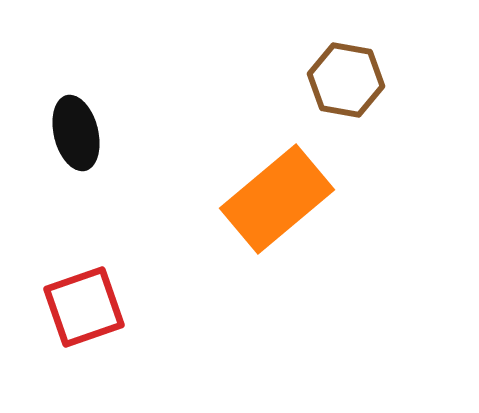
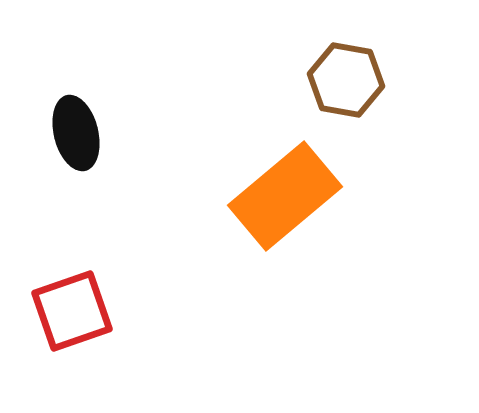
orange rectangle: moved 8 px right, 3 px up
red square: moved 12 px left, 4 px down
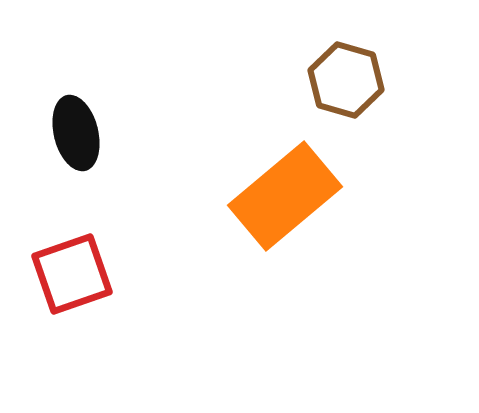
brown hexagon: rotated 6 degrees clockwise
red square: moved 37 px up
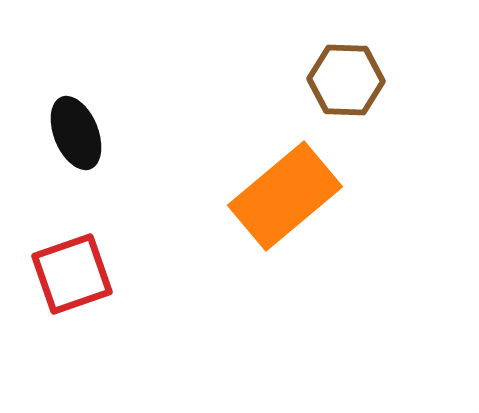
brown hexagon: rotated 14 degrees counterclockwise
black ellipse: rotated 8 degrees counterclockwise
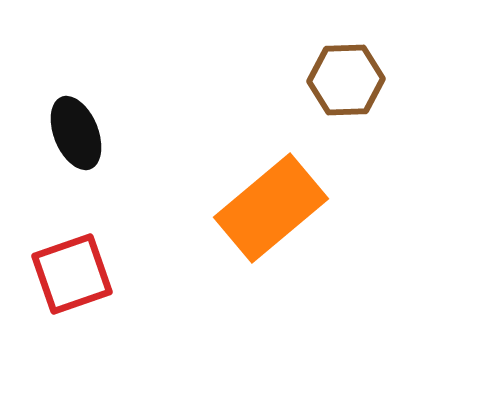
brown hexagon: rotated 4 degrees counterclockwise
orange rectangle: moved 14 px left, 12 px down
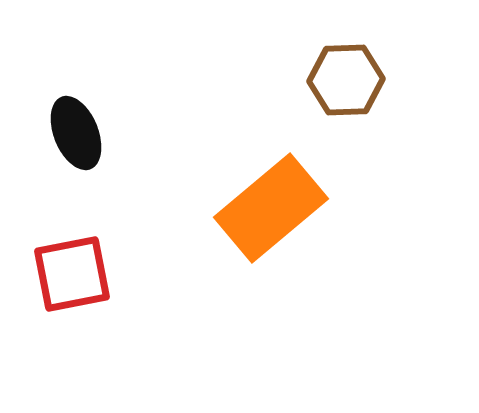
red square: rotated 8 degrees clockwise
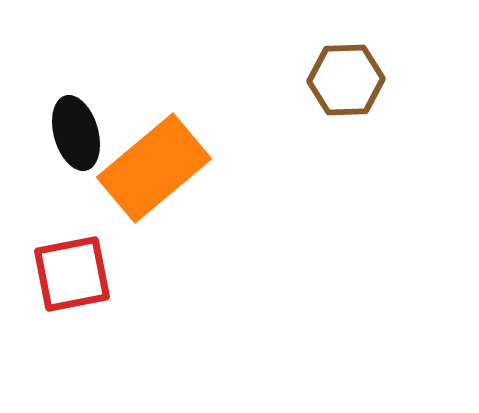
black ellipse: rotated 6 degrees clockwise
orange rectangle: moved 117 px left, 40 px up
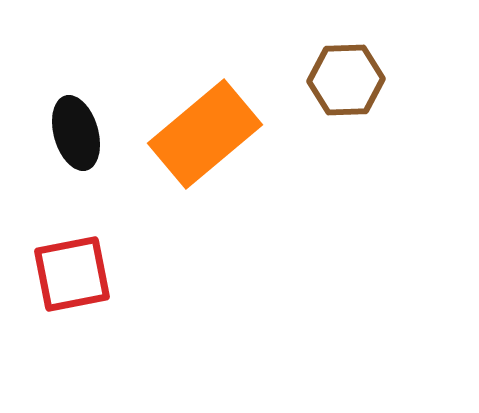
orange rectangle: moved 51 px right, 34 px up
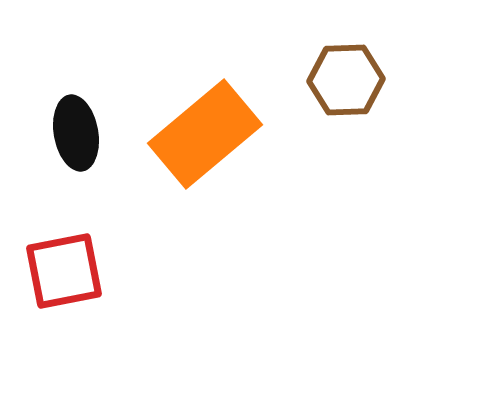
black ellipse: rotated 6 degrees clockwise
red square: moved 8 px left, 3 px up
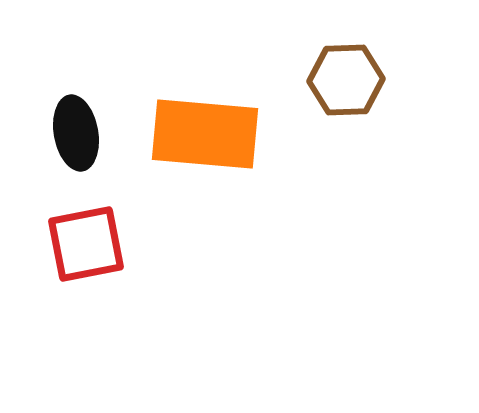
orange rectangle: rotated 45 degrees clockwise
red square: moved 22 px right, 27 px up
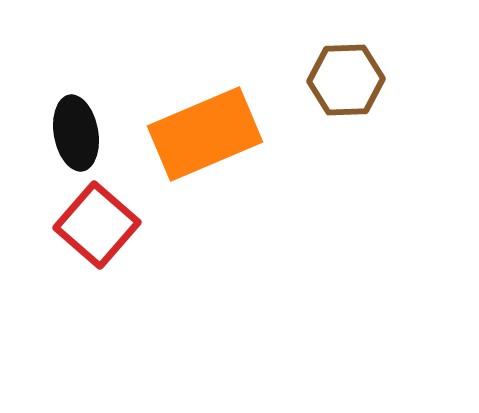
orange rectangle: rotated 28 degrees counterclockwise
red square: moved 11 px right, 19 px up; rotated 38 degrees counterclockwise
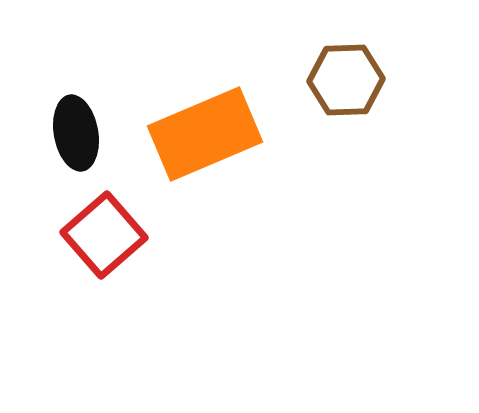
red square: moved 7 px right, 10 px down; rotated 8 degrees clockwise
